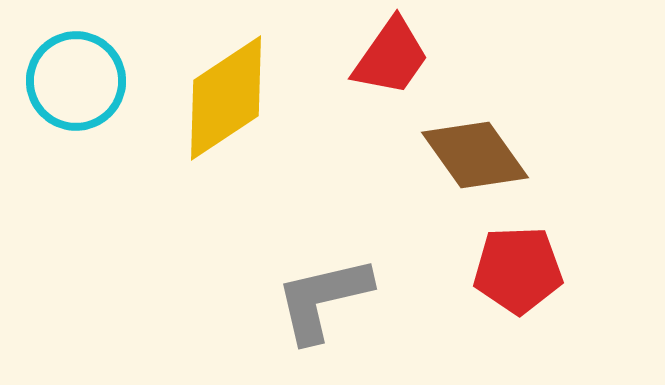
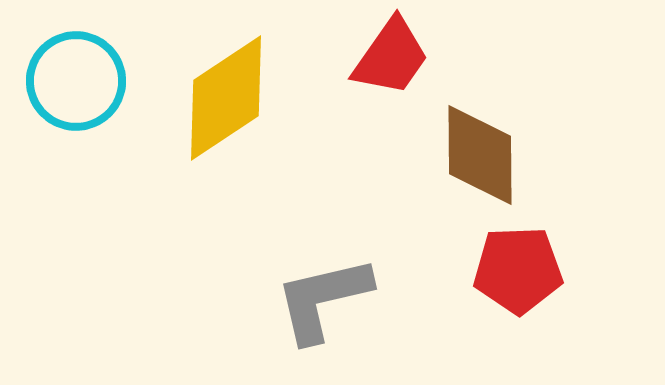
brown diamond: moved 5 px right; rotated 35 degrees clockwise
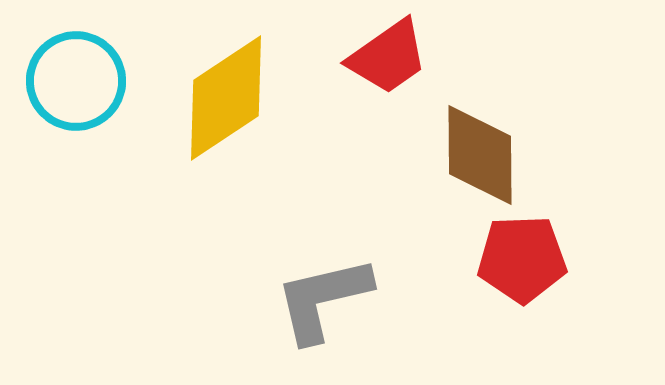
red trapezoid: moved 3 px left; rotated 20 degrees clockwise
red pentagon: moved 4 px right, 11 px up
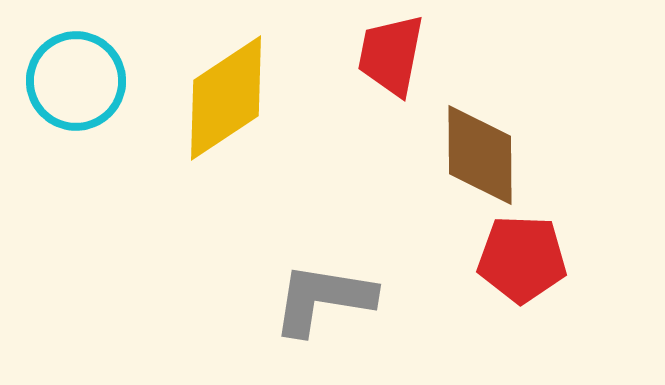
red trapezoid: moved 3 px right, 2 px up; rotated 136 degrees clockwise
red pentagon: rotated 4 degrees clockwise
gray L-shape: rotated 22 degrees clockwise
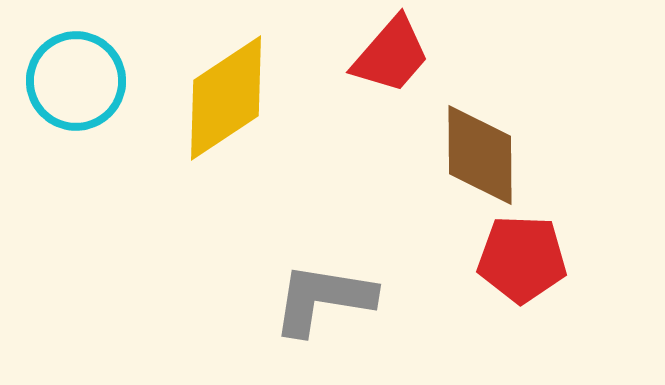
red trapezoid: rotated 150 degrees counterclockwise
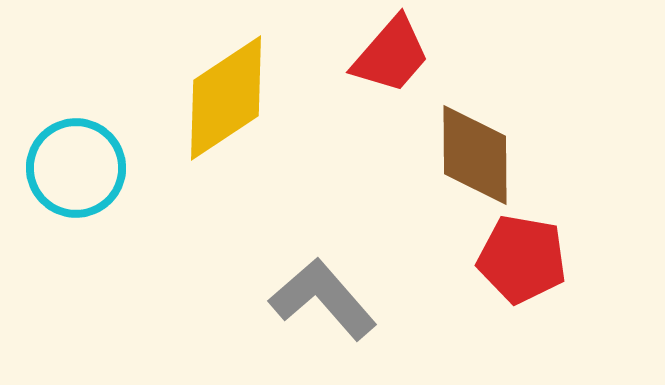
cyan circle: moved 87 px down
brown diamond: moved 5 px left
red pentagon: rotated 8 degrees clockwise
gray L-shape: rotated 40 degrees clockwise
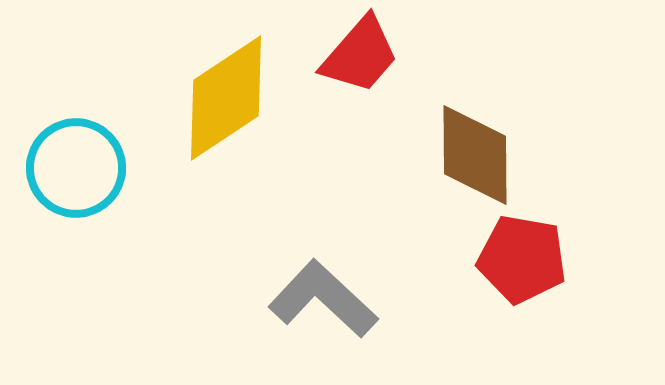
red trapezoid: moved 31 px left
gray L-shape: rotated 6 degrees counterclockwise
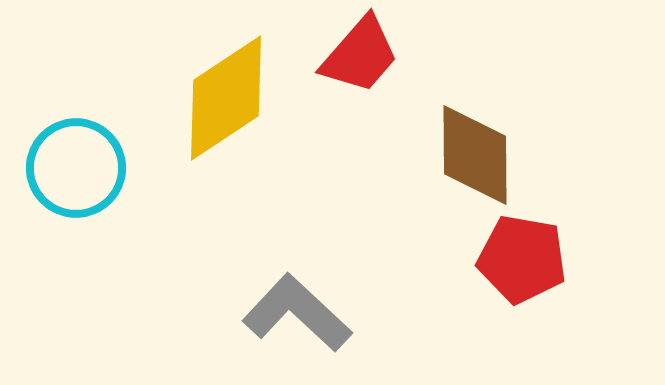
gray L-shape: moved 26 px left, 14 px down
